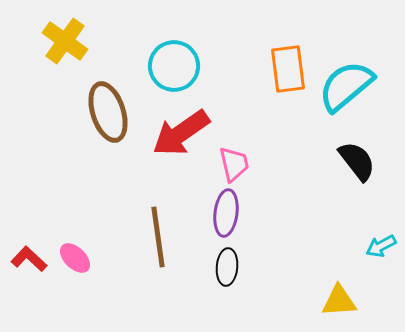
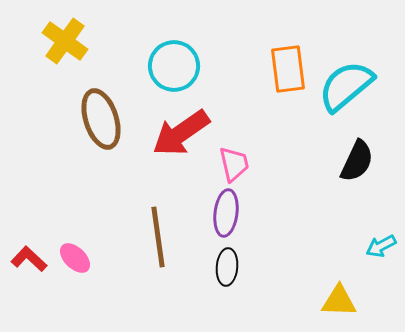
brown ellipse: moved 7 px left, 7 px down
black semicircle: rotated 63 degrees clockwise
yellow triangle: rotated 6 degrees clockwise
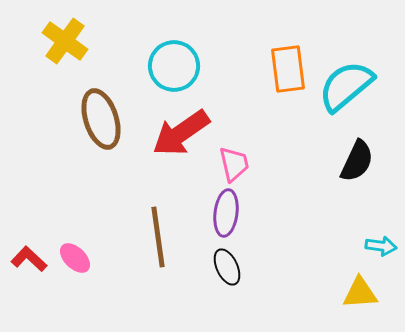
cyan arrow: rotated 144 degrees counterclockwise
black ellipse: rotated 30 degrees counterclockwise
yellow triangle: moved 21 px right, 8 px up; rotated 6 degrees counterclockwise
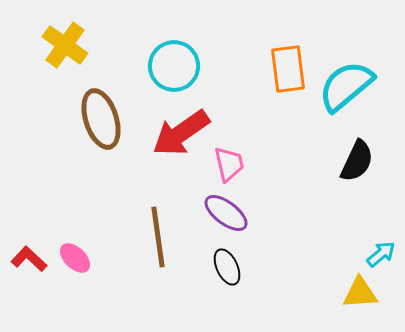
yellow cross: moved 4 px down
pink trapezoid: moved 5 px left
purple ellipse: rotated 60 degrees counterclockwise
cyan arrow: moved 8 px down; rotated 48 degrees counterclockwise
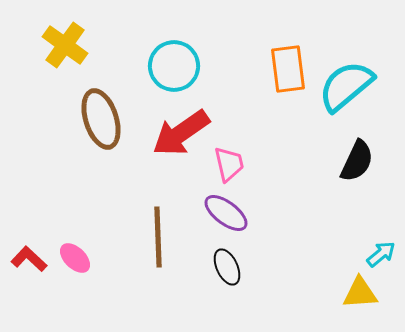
brown line: rotated 6 degrees clockwise
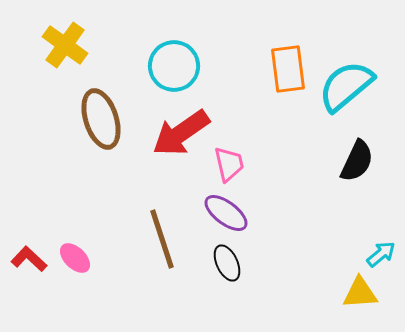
brown line: moved 4 px right, 2 px down; rotated 16 degrees counterclockwise
black ellipse: moved 4 px up
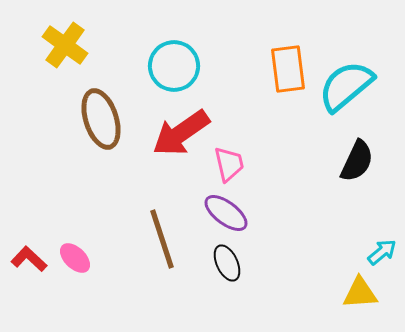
cyan arrow: moved 1 px right, 2 px up
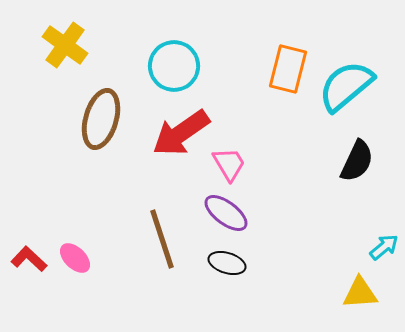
orange rectangle: rotated 21 degrees clockwise
brown ellipse: rotated 34 degrees clockwise
pink trapezoid: rotated 18 degrees counterclockwise
cyan arrow: moved 2 px right, 5 px up
black ellipse: rotated 48 degrees counterclockwise
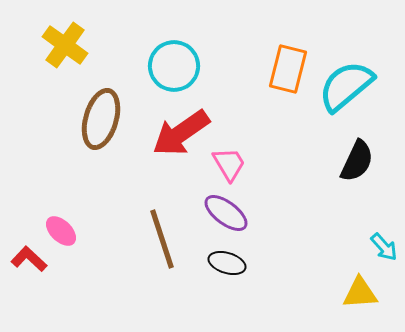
cyan arrow: rotated 88 degrees clockwise
pink ellipse: moved 14 px left, 27 px up
